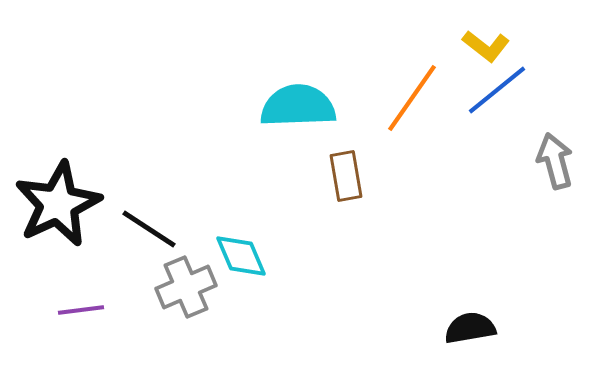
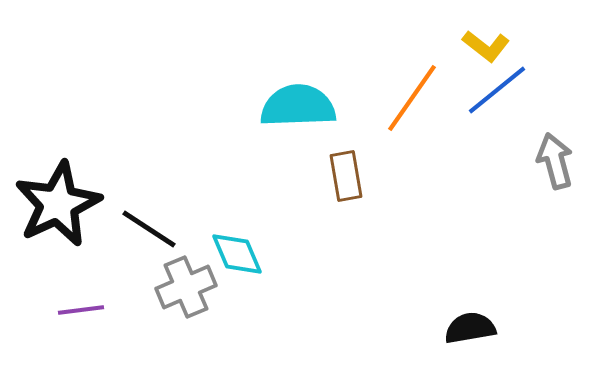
cyan diamond: moved 4 px left, 2 px up
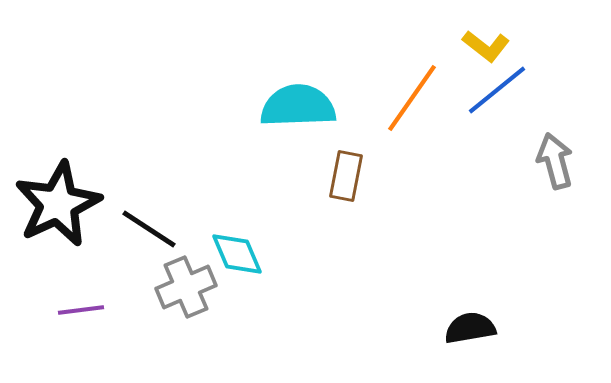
brown rectangle: rotated 21 degrees clockwise
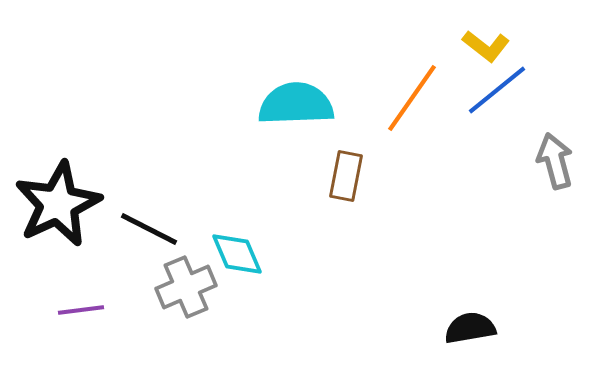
cyan semicircle: moved 2 px left, 2 px up
black line: rotated 6 degrees counterclockwise
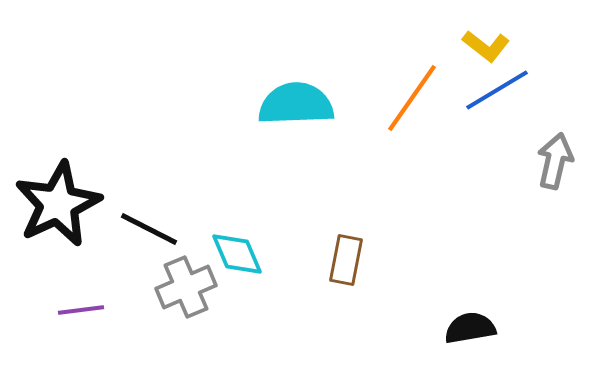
blue line: rotated 8 degrees clockwise
gray arrow: rotated 28 degrees clockwise
brown rectangle: moved 84 px down
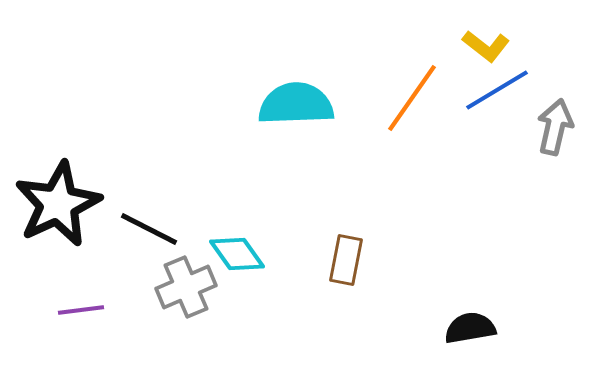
gray arrow: moved 34 px up
cyan diamond: rotated 12 degrees counterclockwise
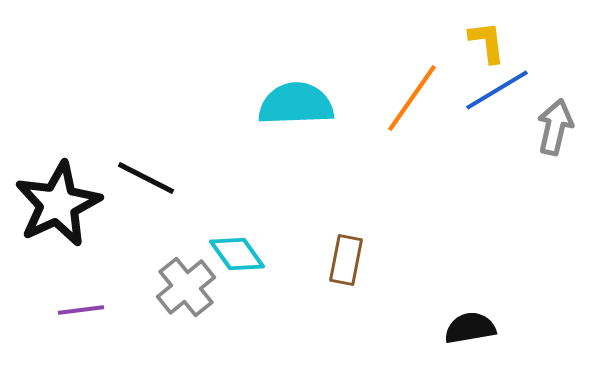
yellow L-shape: moved 1 px right, 4 px up; rotated 135 degrees counterclockwise
black line: moved 3 px left, 51 px up
gray cross: rotated 16 degrees counterclockwise
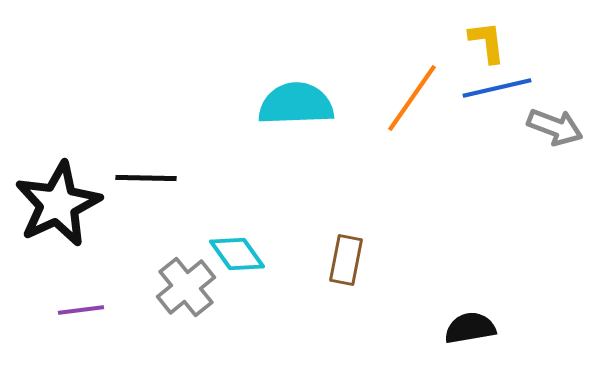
blue line: moved 2 px up; rotated 18 degrees clockwise
gray arrow: rotated 98 degrees clockwise
black line: rotated 26 degrees counterclockwise
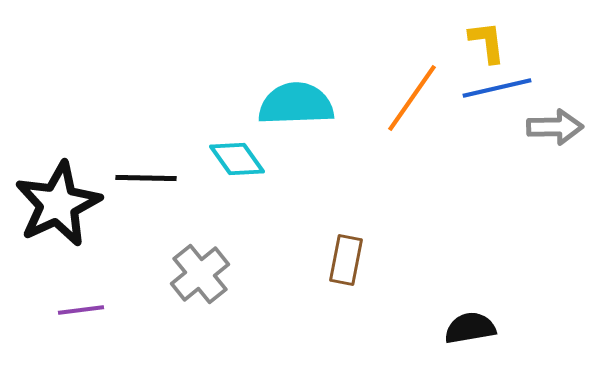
gray arrow: rotated 22 degrees counterclockwise
cyan diamond: moved 95 px up
gray cross: moved 14 px right, 13 px up
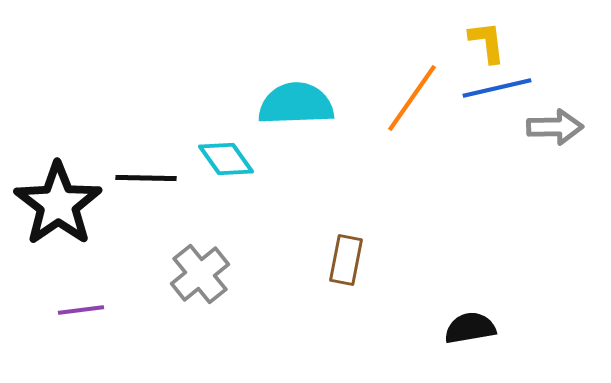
cyan diamond: moved 11 px left
black star: rotated 10 degrees counterclockwise
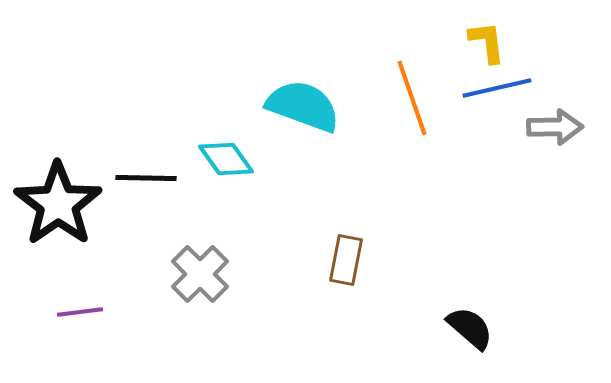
orange line: rotated 54 degrees counterclockwise
cyan semicircle: moved 7 px right, 2 px down; rotated 22 degrees clockwise
gray cross: rotated 6 degrees counterclockwise
purple line: moved 1 px left, 2 px down
black semicircle: rotated 51 degrees clockwise
